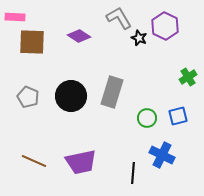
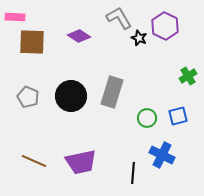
green cross: moved 1 px up
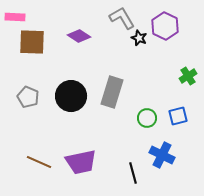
gray L-shape: moved 3 px right
brown line: moved 5 px right, 1 px down
black line: rotated 20 degrees counterclockwise
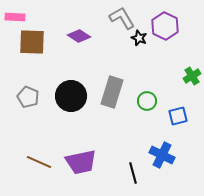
green cross: moved 4 px right
green circle: moved 17 px up
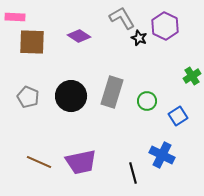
blue square: rotated 18 degrees counterclockwise
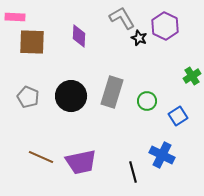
purple diamond: rotated 60 degrees clockwise
brown line: moved 2 px right, 5 px up
black line: moved 1 px up
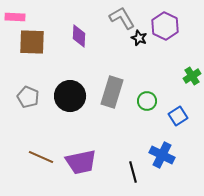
black circle: moved 1 px left
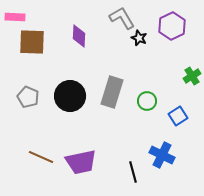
purple hexagon: moved 7 px right; rotated 8 degrees clockwise
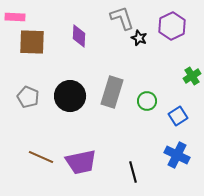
gray L-shape: rotated 12 degrees clockwise
blue cross: moved 15 px right
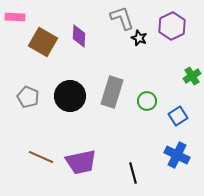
brown square: moved 11 px right; rotated 28 degrees clockwise
black line: moved 1 px down
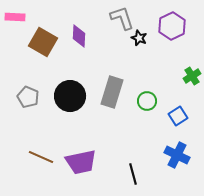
black line: moved 1 px down
